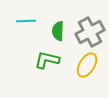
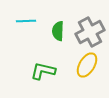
green L-shape: moved 4 px left, 11 px down
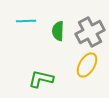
green L-shape: moved 2 px left, 8 px down
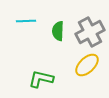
yellow ellipse: rotated 15 degrees clockwise
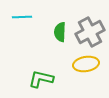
cyan line: moved 4 px left, 4 px up
green semicircle: moved 2 px right, 1 px down
yellow ellipse: moved 1 px left, 1 px up; rotated 35 degrees clockwise
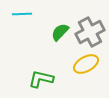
cyan line: moved 3 px up
green semicircle: rotated 42 degrees clockwise
yellow ellipse: rotated 20 degrees counterclockwise
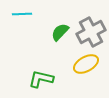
gray cross: moved 1 px right
